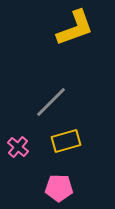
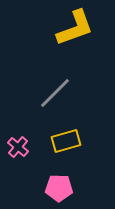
gray line: moved 4 px right, 9 px up
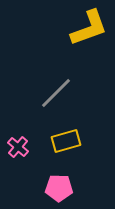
yellow L-shape: moved 14 px right
gray line: moved 1 px right
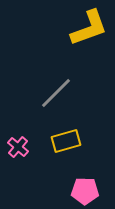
pink pentagon: moved 26 px right, 3 px down
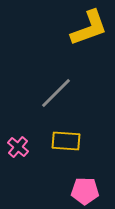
yellow rectangle: rotated 20 degrees clockwise
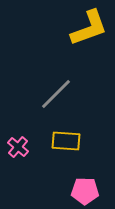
gray line: moved 1 px down
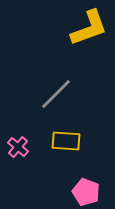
pink pentagon: moved 1 px right, 1 px down; rotated 20 degrees clockwise
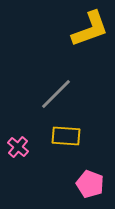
yellow L-shape: moved 1 px right, 1 px down
yellow rectangle: moved 5 px up
pink pentagon: moved 4 px right, 8 px up
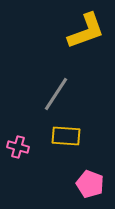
yellow L-shape: moved 4 px left, 2 px down
gray line: rotated 12 degrees counterclockwise
pink cross: rotated 25 degrees counterclockwise
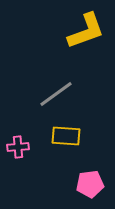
gray line: rotated 21 degrees clockwise
pink cross: rotated 20 degrees counterclockwise
pink pentagon: rotated 28 degrees counterclockwise
